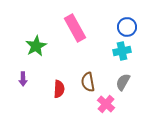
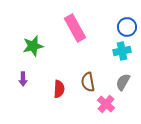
green star: moved 3 px left; rotated 15 degrees clockwise
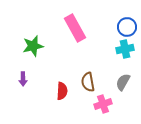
cyan cross: moved 3 px right, 2 px up
red semicircle: moved 3 px right, 2 px down
pink cross: moved 3 px left; rotated 30 degrees clockwise
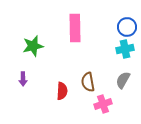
pink rectangle: rotated 28 degrees clockwise
gray semicircle: moved 2 px up
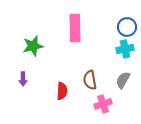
brown semicircle: moved 2 px right, 2 px up
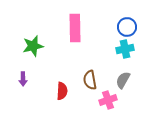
pink cross: moved 5 px right, 4 px up
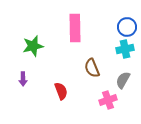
brown semicircle: moved 2 px right, 12 px up; rotated 12 degrees counterclockwise
red semicircle: moved 1 px left; rotated 24 degrees counterclockwise
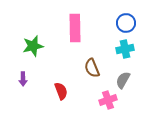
blue circle: moved 1 px left, 4 px up
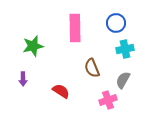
blue circle: moved 10 px left
red semicircle: rotated 36 degrees counterclockwise
